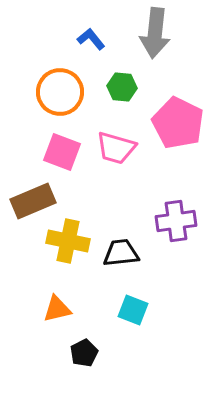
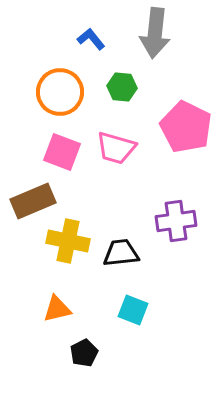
pink pentagon: moved 8 px right, 4 px down
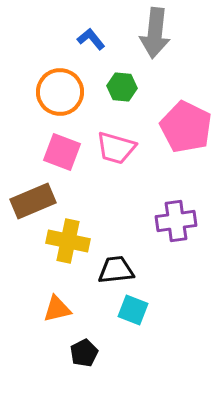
black trapezoid: moved 5 px left, 17 px down
